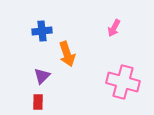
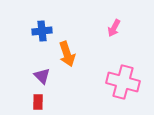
purple triangle: rotated 30 degrees counterclockwise
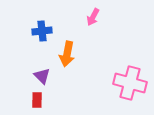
pink arrow: moved 21 px left, 11 px up
orange arrow: rotated 30 degrees clockwise
pink cross: moved 7 px right, 1 px down
red rectangle: moved 1 px left, 2 px up
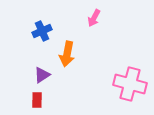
pink arrow: moved 1 px right, 1 px down
blue cross: rotated 18 degrees counterclockwise
purple triangle: moved 1 px up; rotated 42 degrees clockwise
pink cross: moved 1 px down
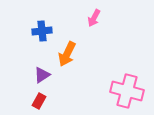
blue cross: rotated 18 degrees clockwise
orange arrow: rotated 15 degrees clockwise
pink cross: moved 3 px left, 7 px down
red rectangle: moved 2 px right, 1 px down; rotated 28 degrees clockwise
